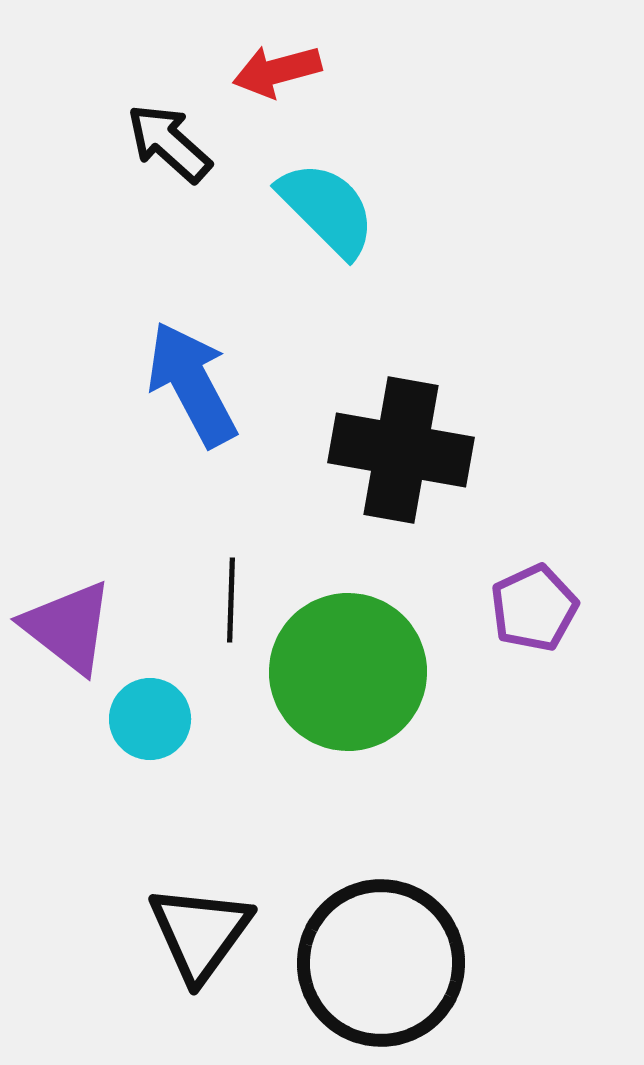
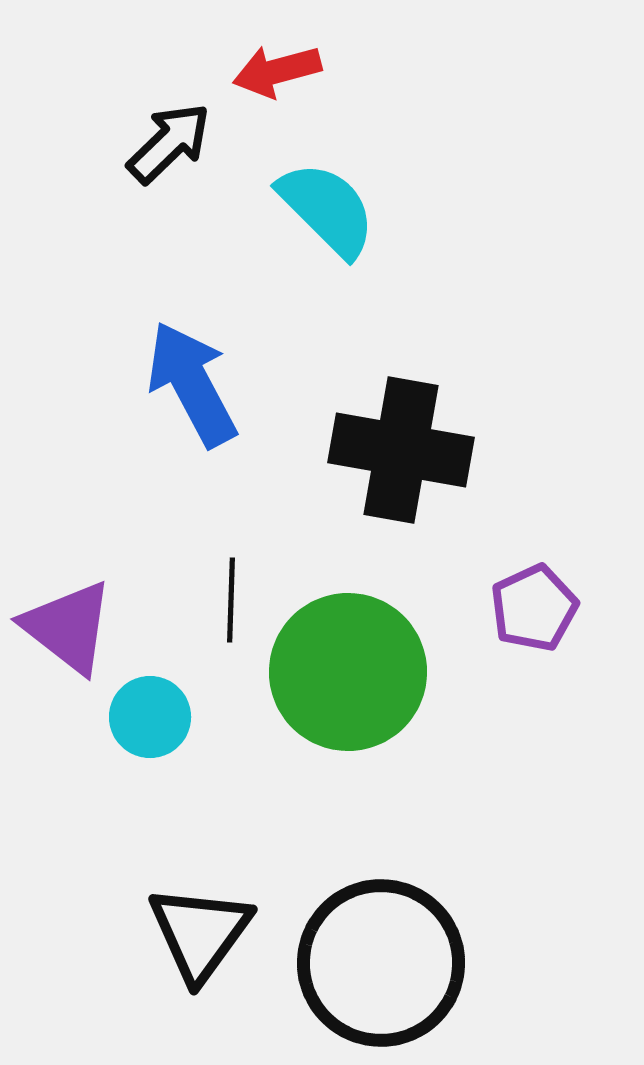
black arrow: rotated 94 degrees clockwise
cyan circle: moved 2 px up
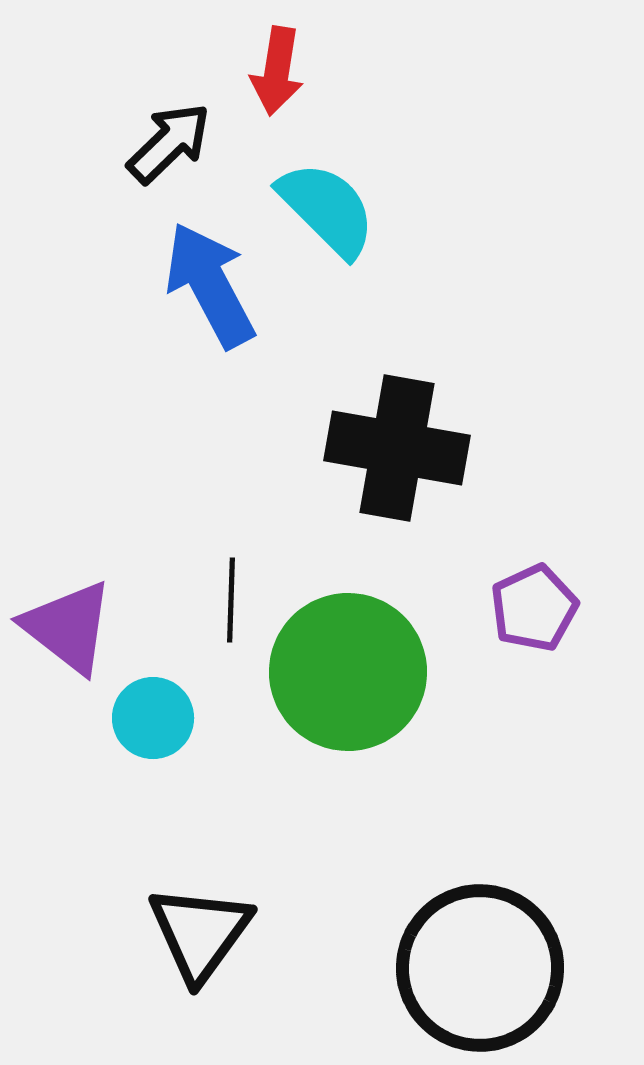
red arrow: rotated 66 degrees counterclockwise
blue arrow: moved 18 px right, 99 px up
black cross: moved 4 px left, 2 px up
cyan circle: moved 3 px right, 1 px down
black circle: moved 99 px right, 5 px down
